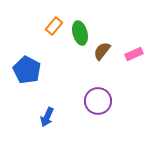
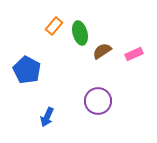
brown semicircle: rotated 18 degrees clockwise
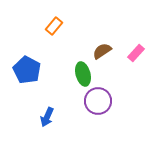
green ellipse: moved 3 px right, 41 px down
pink rectangle: moved 2 px right, 1 px up; rotated 24 degrees counterclockwise
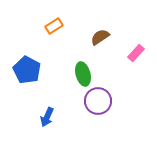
orange rectangle: rotated 18 degrees clockwise
brown semicircle: moved 2 px left, 14 px up
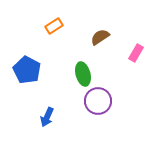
pink rectangle: rotated 12 degrees counterclockwise
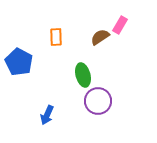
orange rectangle: moved 2 px right, 11 px down; rotated 60 degrees counterclockwise
pink rectangle: moved 16 px left, 28 px up
blue pentagon: moved 8 px left, 8 px up
green ellipse: moved 1 px down
blue arrow: moved 2 px up
